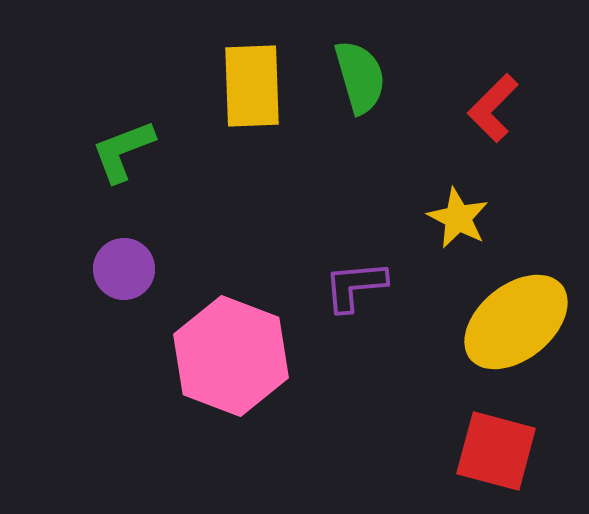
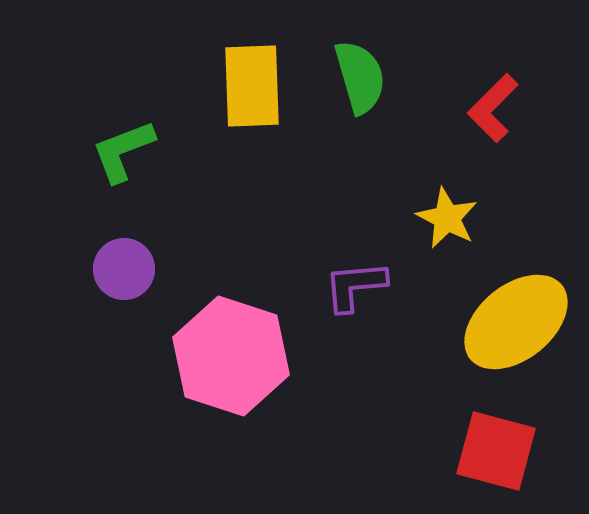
yellow star: moved 11 px left
pink hexagon: rotated 3 degrees counterclockwise
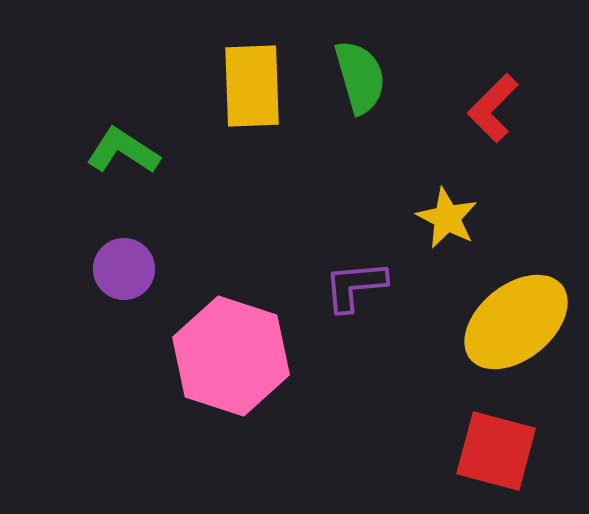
green L-shape: rotated 54 degrees clockwise
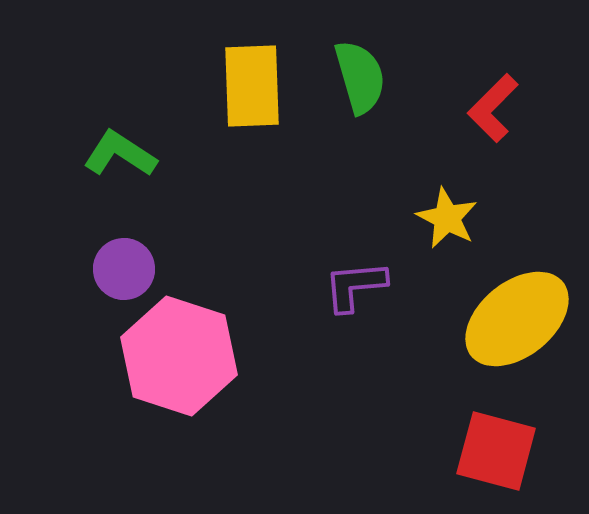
green L-shape: moved 3 px left, 3 px down
yellow ellipse: moved 1 px right, 3 px up
pink hexagon: moved 52 px left
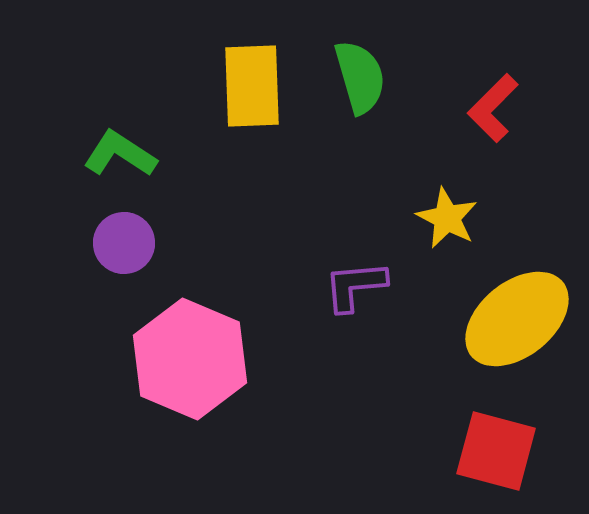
purple circle: moved 26 px up
pink hexagon: moved 11 px right, 3 px down; rotated 5 degrees clockwise
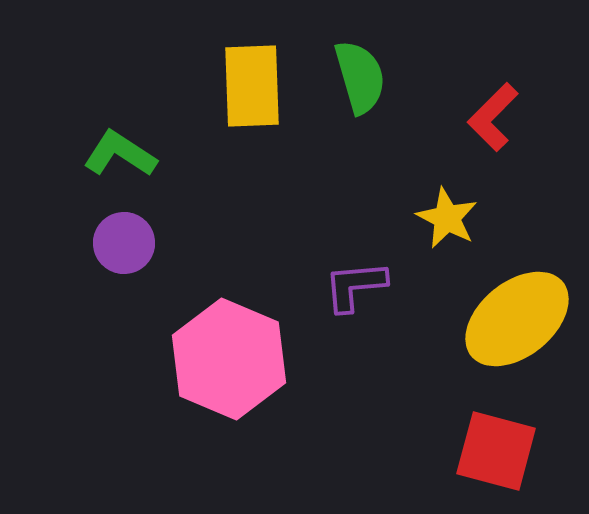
red L-shape: moved 9 px down
pink hexagon: moved 39 px right
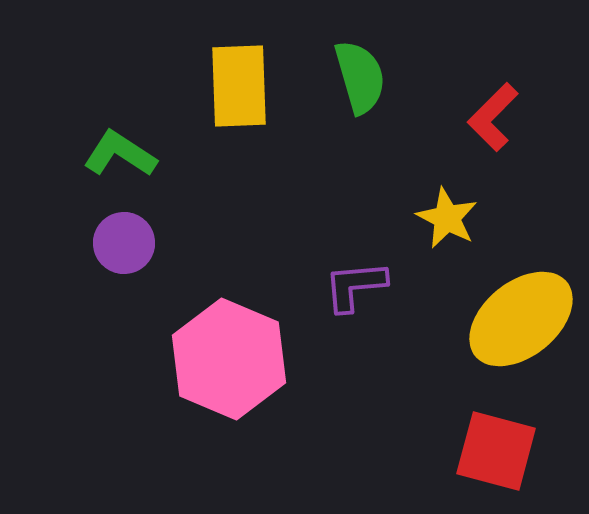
yellow rectangle: moved 13 px left
yellow ellipse: moved 4 px right
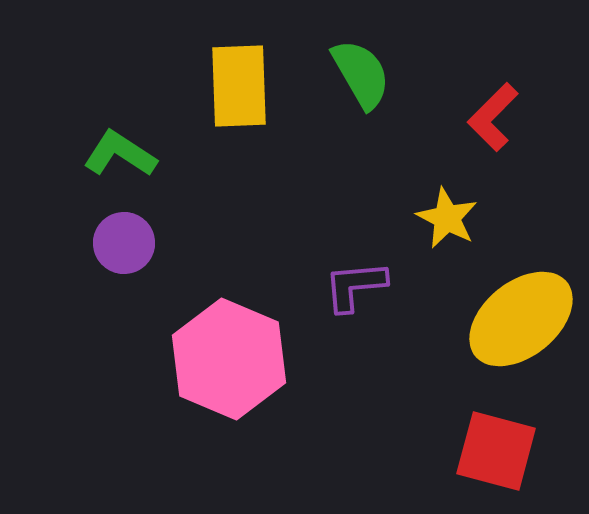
green semicircle: moved 1 px right, 3 px up; rotated 14 degrees counterclockwise
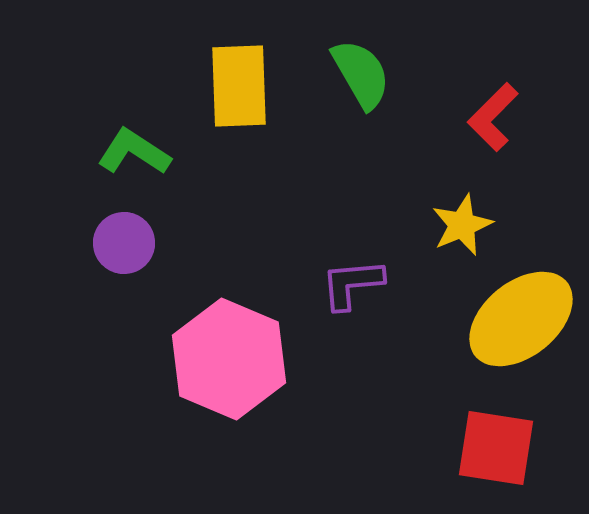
green L-shape: moved 14 px right, 2 px up
yellow star: moved 15 px right, 7 px down; rotated 22 degrees clockwise
purple L-shape: moved 3 px left, 2 px up
red square: moved 3 px up; rotated 6 degrees counterclockwise
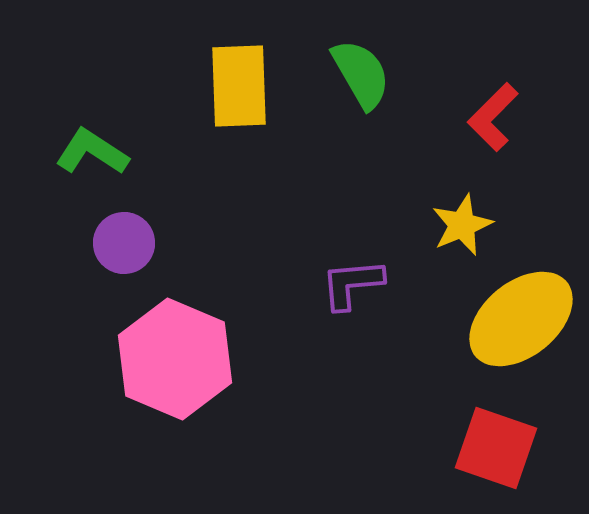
green L-shape: moved 42 px left
pink hexagon: moved 54 px left
red square: rotated 10 degrees clockwise
